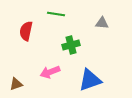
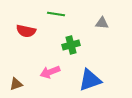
red semicircle: rotated 90 degrees counterclockwise
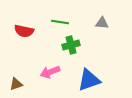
green line: moved 4 px right, 8 px down
red semicircle: moved 2 px left
blue triangle: moved 1 px left
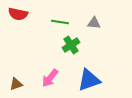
gray triangle: moved 8 px left
red semicircle: moved 6 px left, 17 px up
green cross: rotated 18 degrees counterclockwise
pink arrow: moved 6 px down; rotated 30 degrees counterclockwise
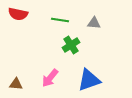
green line: moved 2 px up
brown triangle: rotated 24 degrees clockwise
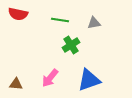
gray triangle: rotated 16 degrees counterclockwise
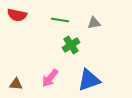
red semicircle: moved 1 px left, 1 px down
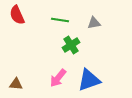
red semicircle: rotated 54 degrees clockwise
pink arrow: moved 8 px right
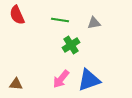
pink arrow: moved 3 px right, 1 px down
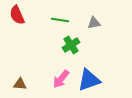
brown triangle: moved 4 px right
